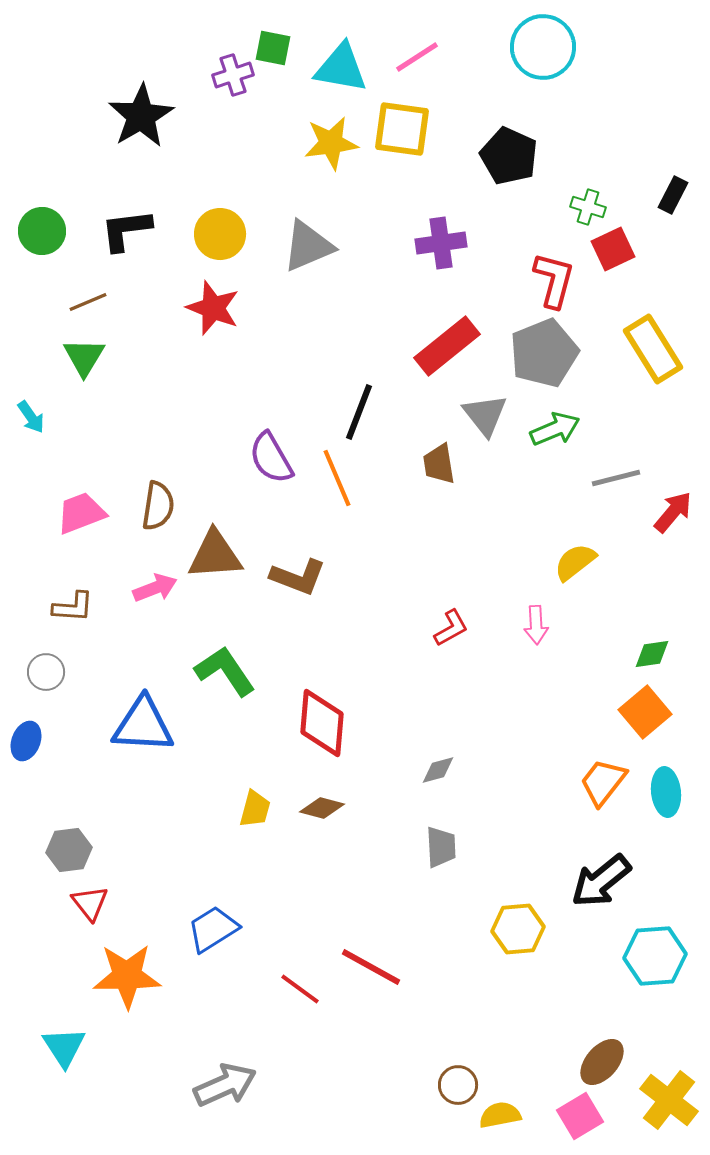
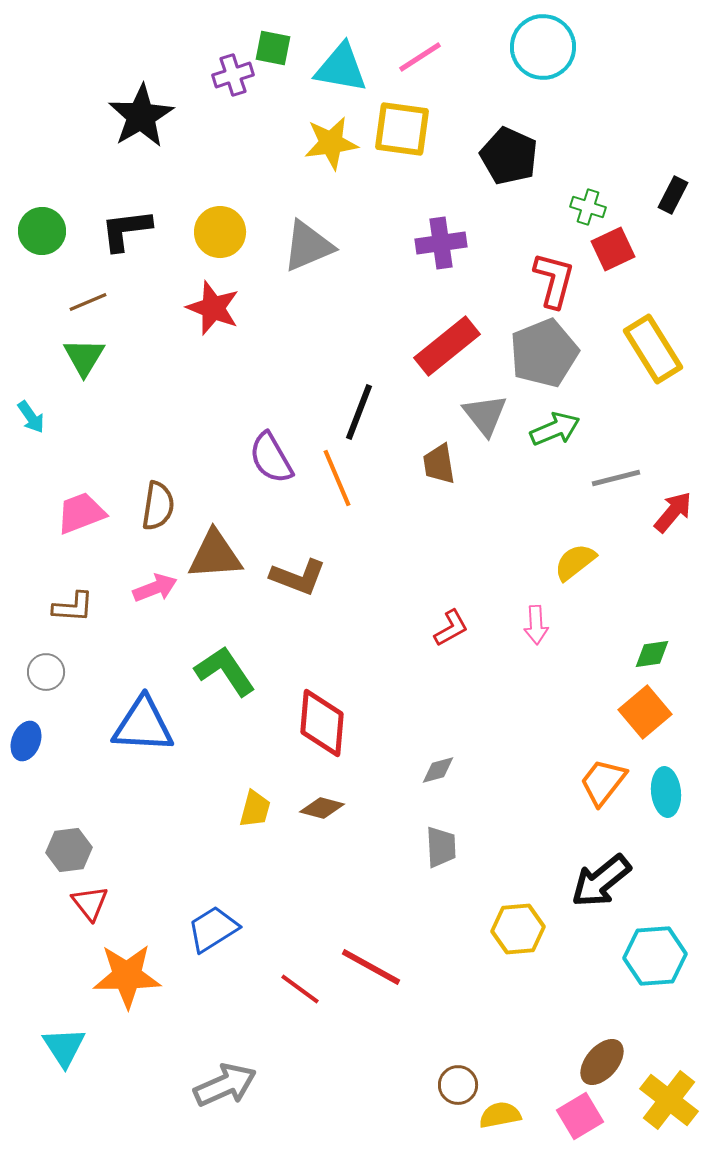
pink line at (417, 57): moved 3 px right
yellow circle at (220, 234): moved 2 px up
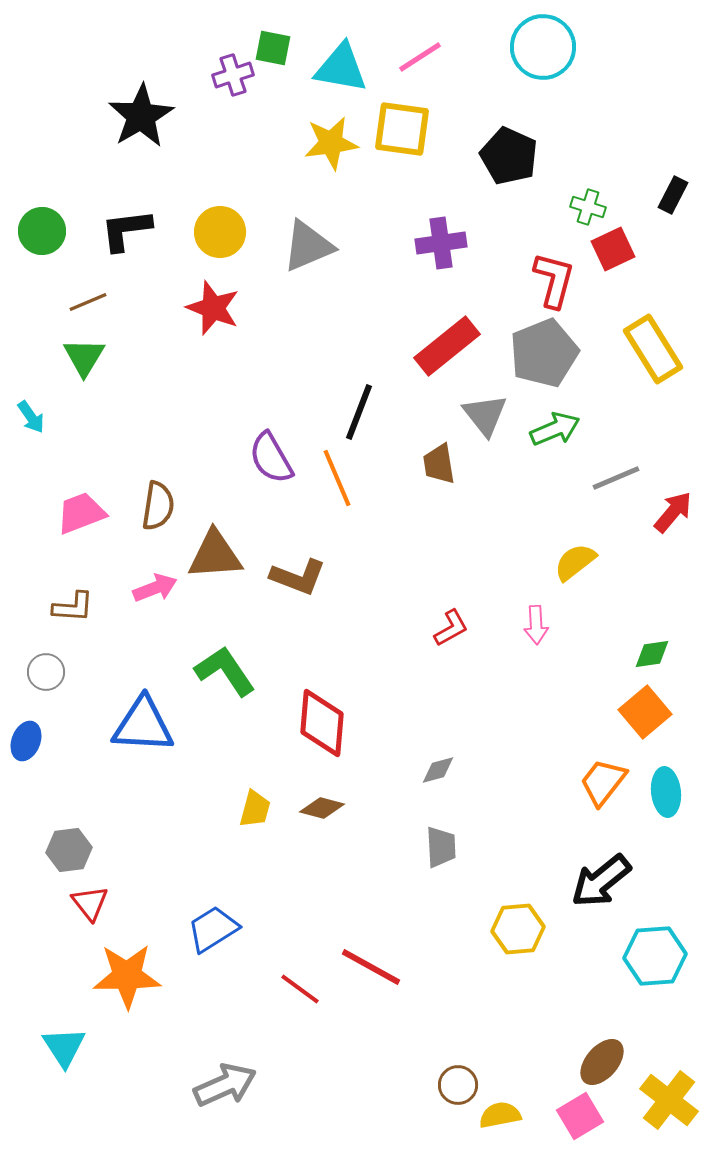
gray line at (616, 478): rotated 9 degrees counterclockwise
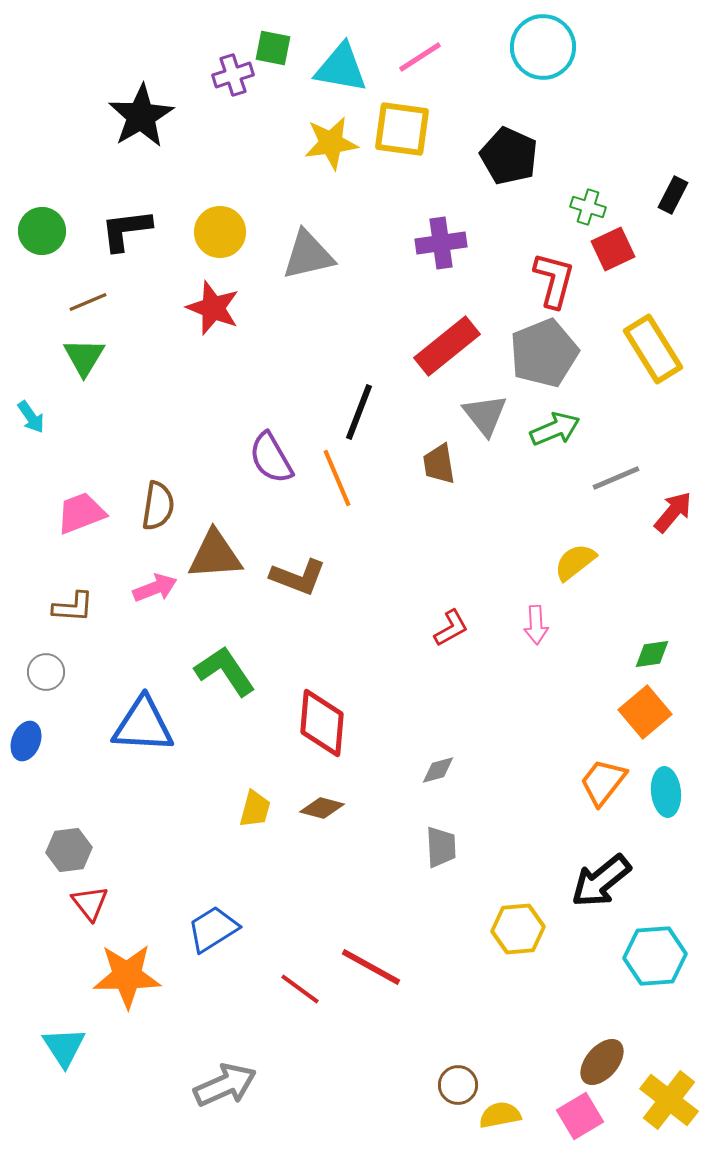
gray triangle at (308, 246): moved 9 px down; rotated 10 degrees clockwise
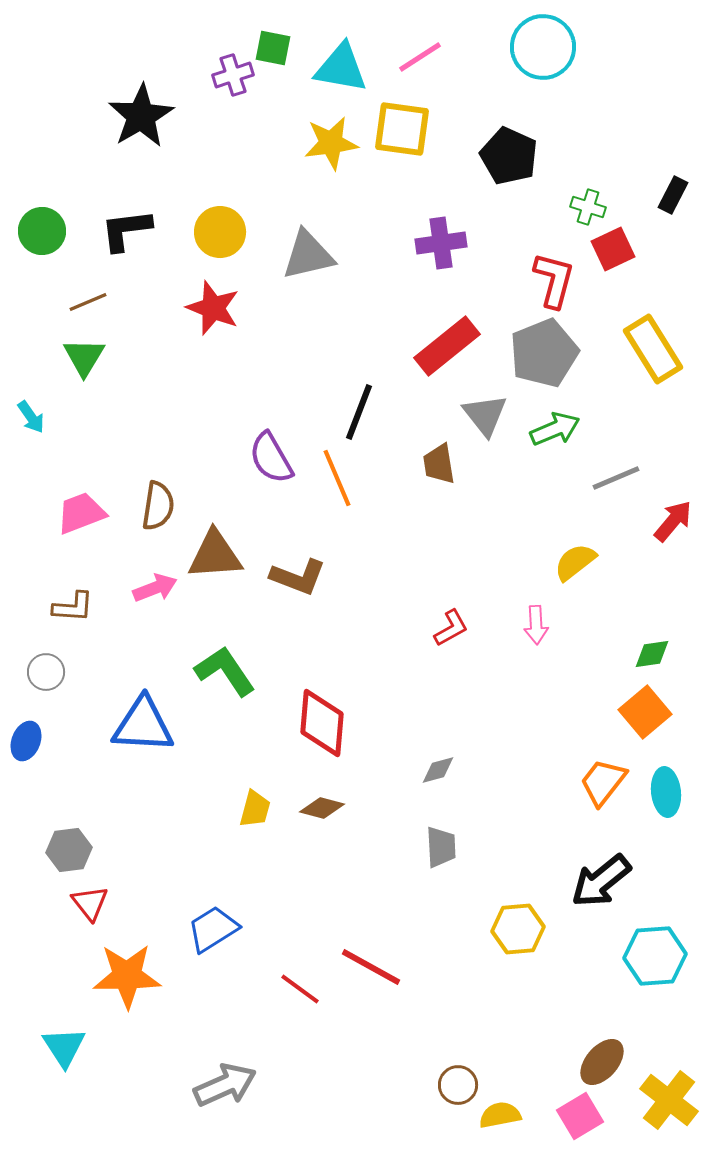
red arrow at (673, 512): moved 9 px down
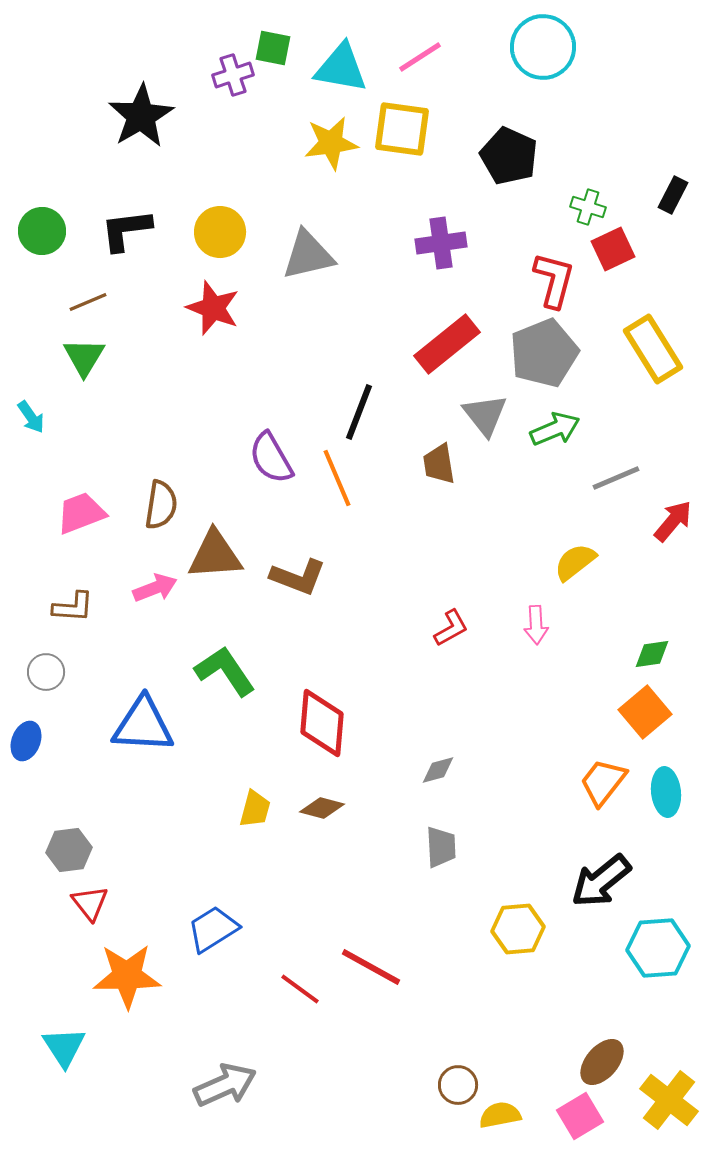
red rectangle at (447, 346): moved 2 px up
brown semicircle at (158, 506): moved 3 px right, 1 px up
cyan hexagon at (655, 956): moved 3 px right, 8 px up
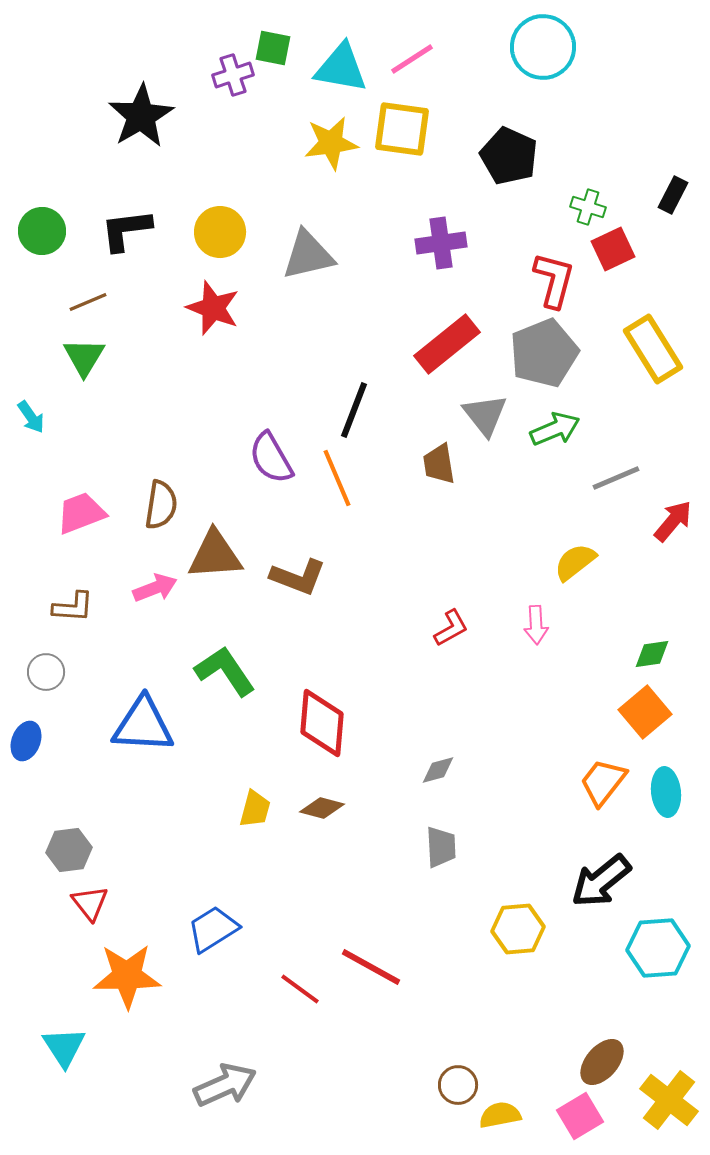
pink line at (420, 57): moved 8 px left, 2 px down
black line at (359, 412): moved 5 px left, 2 px up
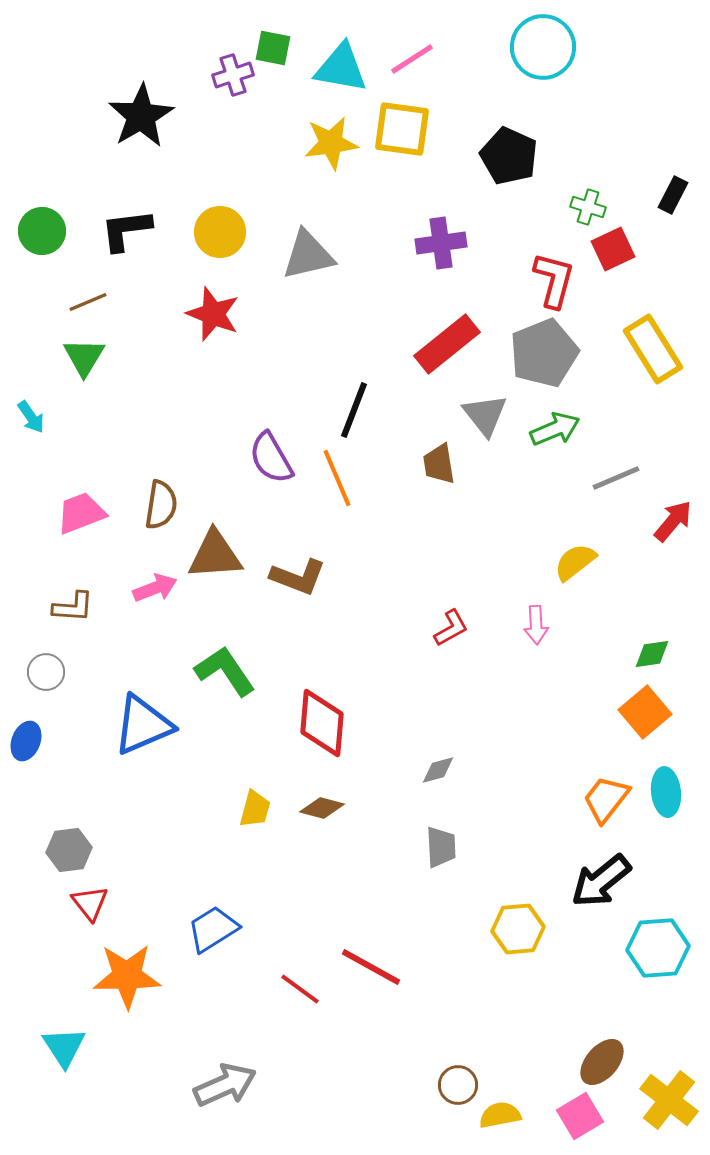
red star at (213, 308): moved 6 px down
blue triangle at (143, 725): rotated 26 degrees counterclockwise
orange trapezoid at (603, 782): moved 3 px right, 17 px down
